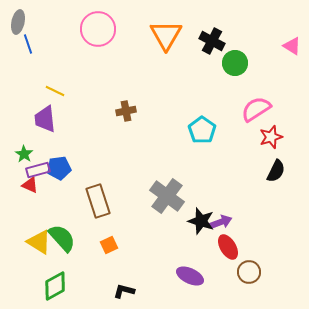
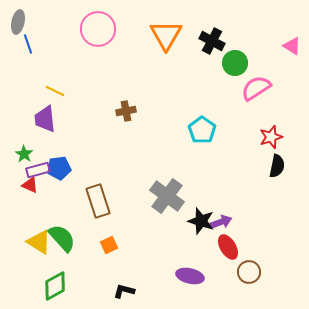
pink semicircle: moved 21 px up
black semicircle: moved 1 px right, 5 px up; rotated 15 degrees counterclockwise
purple ellipse: rotated 12 degrees counterclockwise
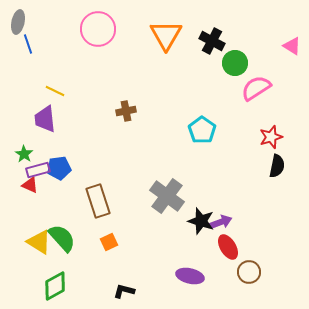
orange square: moved 3 px up
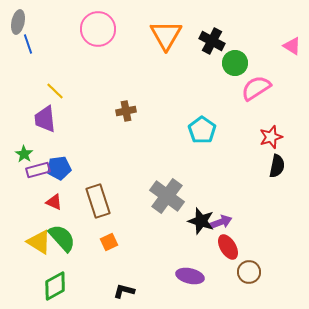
yellow line: rotated 18 degrees clockwise
red triangle: moved 24 px right, 17 px down
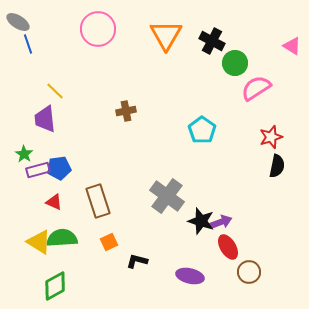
gray ellipse: rotated 70 degrees counterclockwise
green semicircle: rotated 52 degrees counterclockwise
black L-shape: moved 13 px right, 30 px up
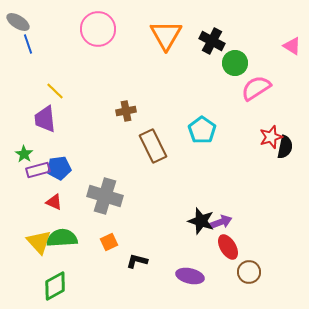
black semicircle: moved 8 px right, 19 px up
gray cross: moved 62 px left; rotated 20 degrees counterclockwise
brown rectangle: moved 55 px right, 55 px up; rotated 8 degrees counterclockwise
yellow triangle: rotated 16 degrees clockwise
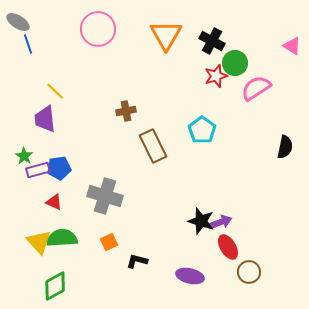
red star: moved 55 px left, 61 px up
green star: moved 2 px down
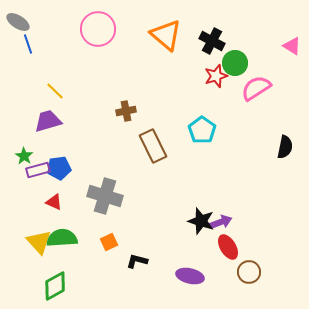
orange triangle: rotated 20 degrees counterclockwise
purple trapezoid: moved 3 px right, 2 px down; rotated 80 degrees clockwise
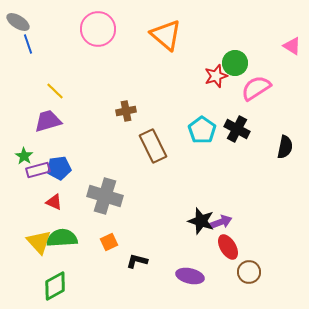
black cross: moved 25 px right, 88 px down
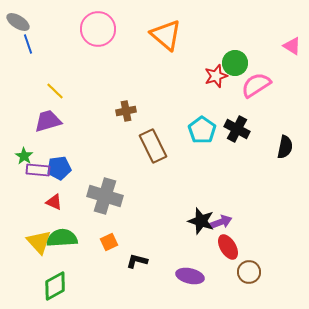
pink semicircle: moved 3 px up
purple rectangle: rotated 20 degrees clockwise
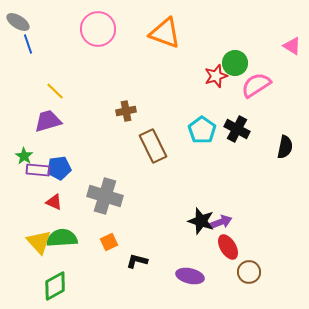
orange triangle: moved 1 px left, 2 px up; rotated 20 degrees counterclockwise
